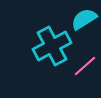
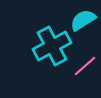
cyan semicircle: moved 1 px left, 1 px down
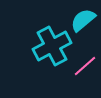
cyan semicircle: rotated 8 degrees counterclockwise
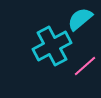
cyan semicircle: moved 3 px left, 1 px up
